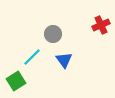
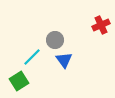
gray circle: moved 2 px right, 6 px down
green square: moved 3 px right
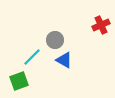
blue triangle: rotated 24 degrees counterclockwise
green square: rotated 12 degrees clockwise
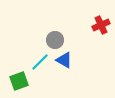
cyan line: moved 8 px right, 5 px down
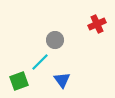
red cross: moved 4 px left, 1 px up
blue triangle: moved 2 px left, 20 px down; rotated 24 degrees clockwise
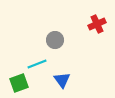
cyan line: moved 3 px left, 2 px down; rotated 24 degrees clockwise
green square: moved 2 px down
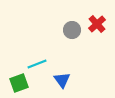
red cross: rotated 18 degrees counterclockwise
gray circle: moved 17 px right, 10 px up
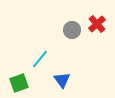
cyan line: moved 3 px right, 5 px up; rotated 30 degrees counterclockwise
